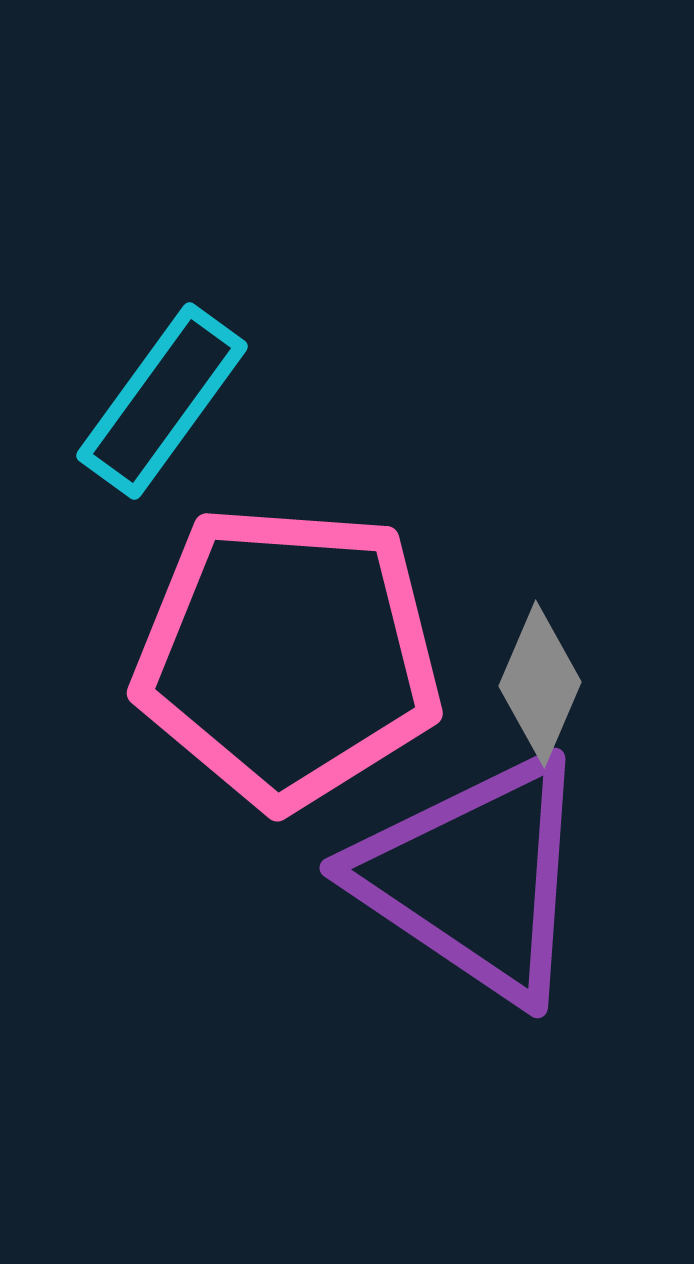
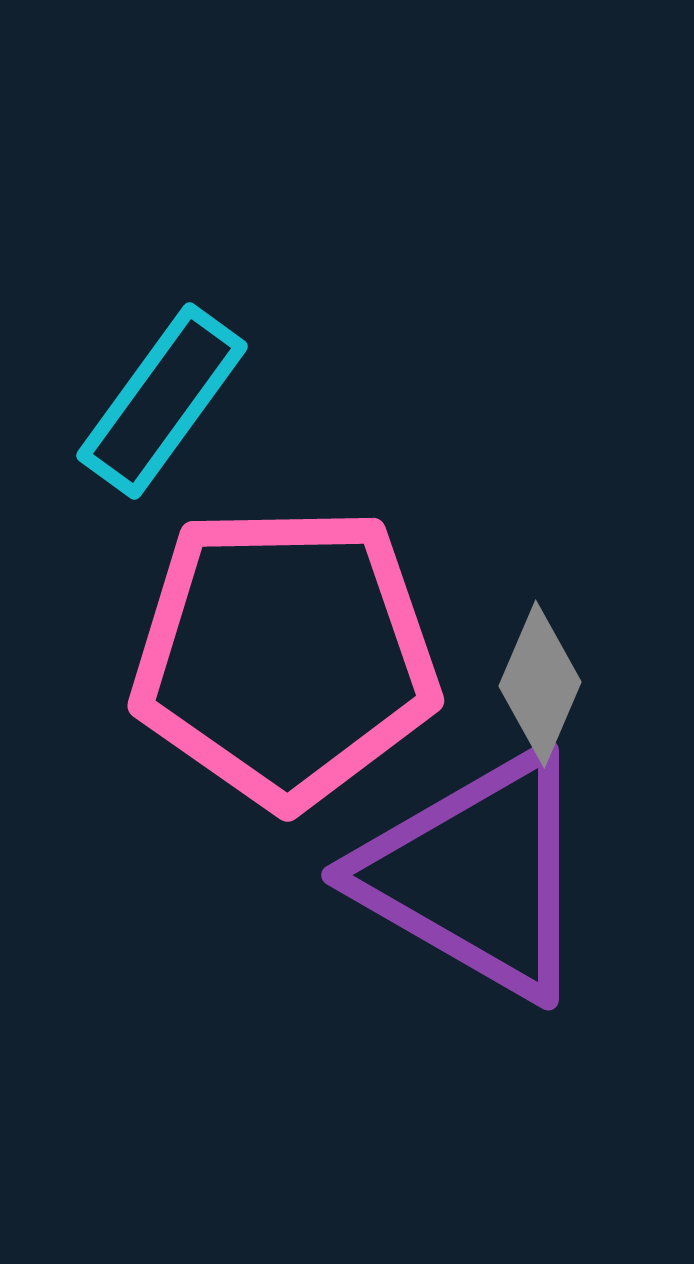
pink pentagon: moved 3 px left; rotated 5 degrees counterclockwise
purple triangle: moved 2 px right, 3 px up; rotated 4 degrees counterclockwise
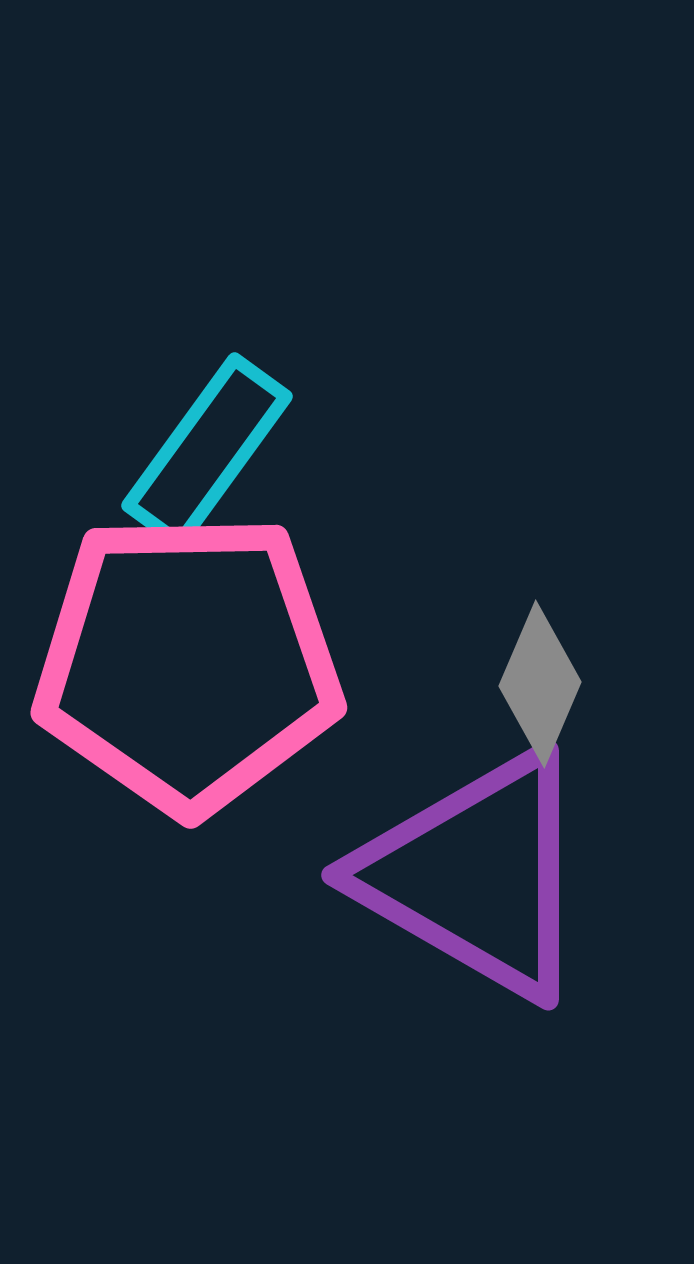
cyan rectangle: moved 45 px right, 50 px down
pink pentagon: moved 97 px left, 7 px down
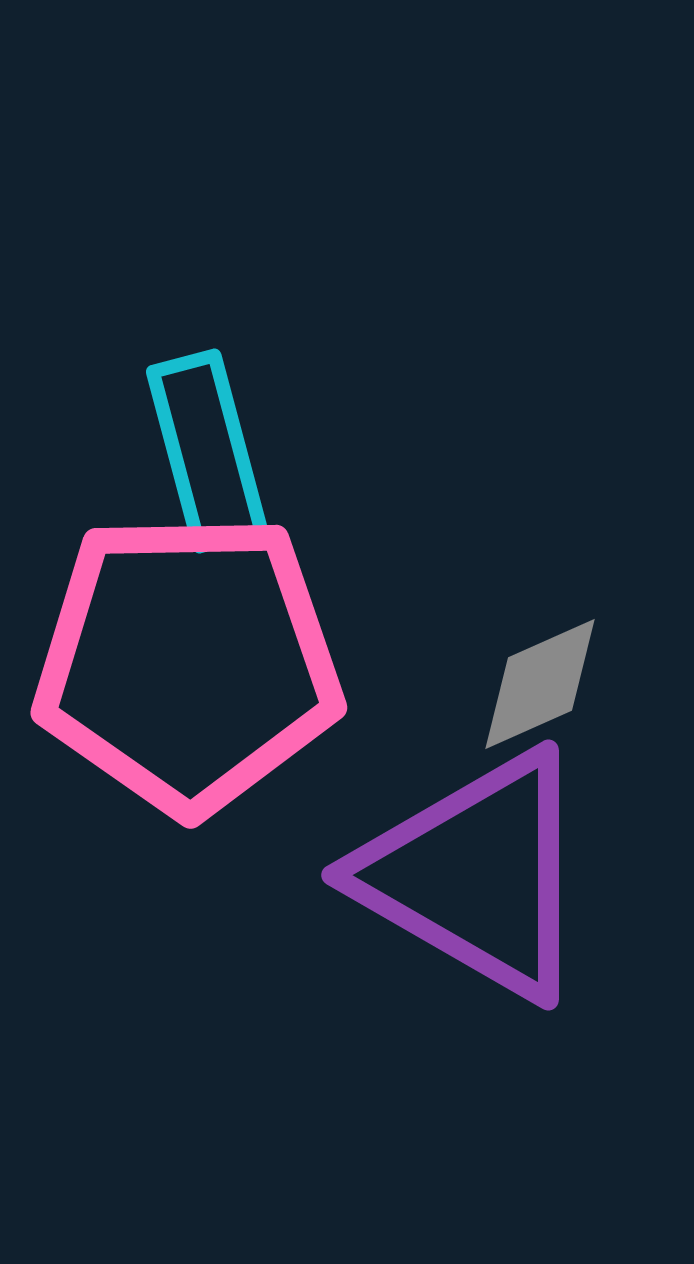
cyan rectangle: rotated 51 degrees counterclockwise
gray diamond: rotated 43 degrees clockwise
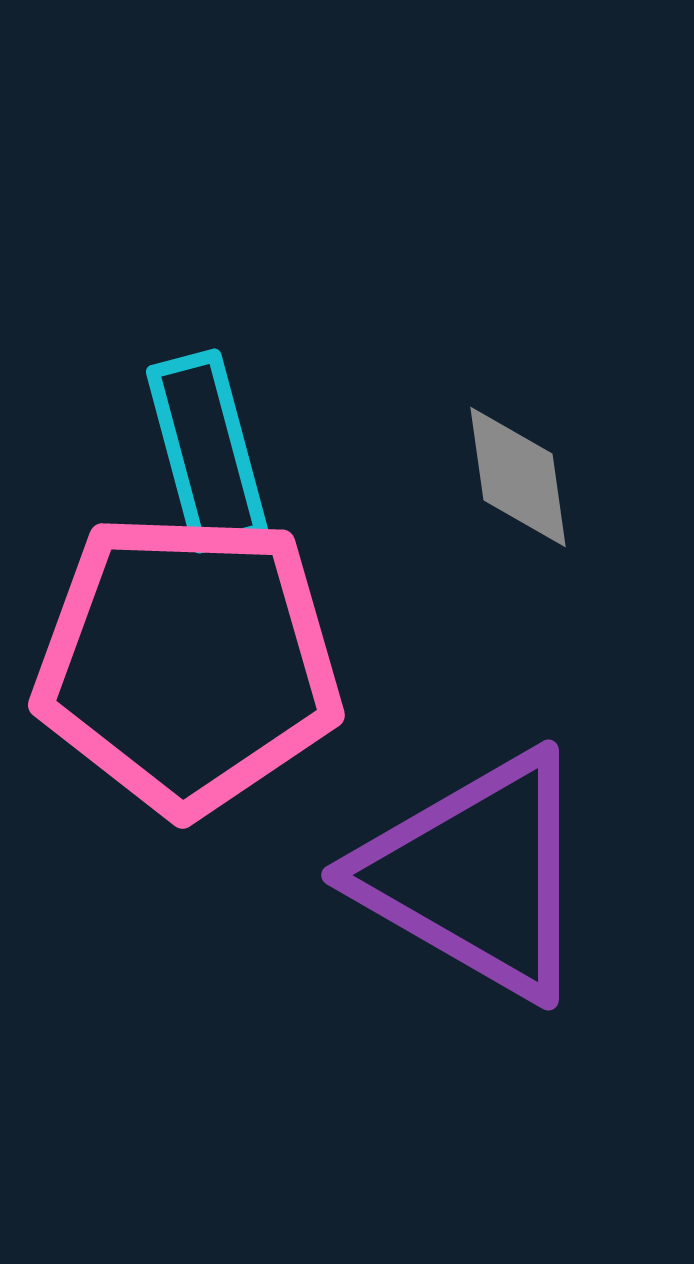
pink pentagon: rotated 3 degrees clockwise
gray diamond: moved 22 px left, 207 px up; rotated 74 degrees counterclockwise
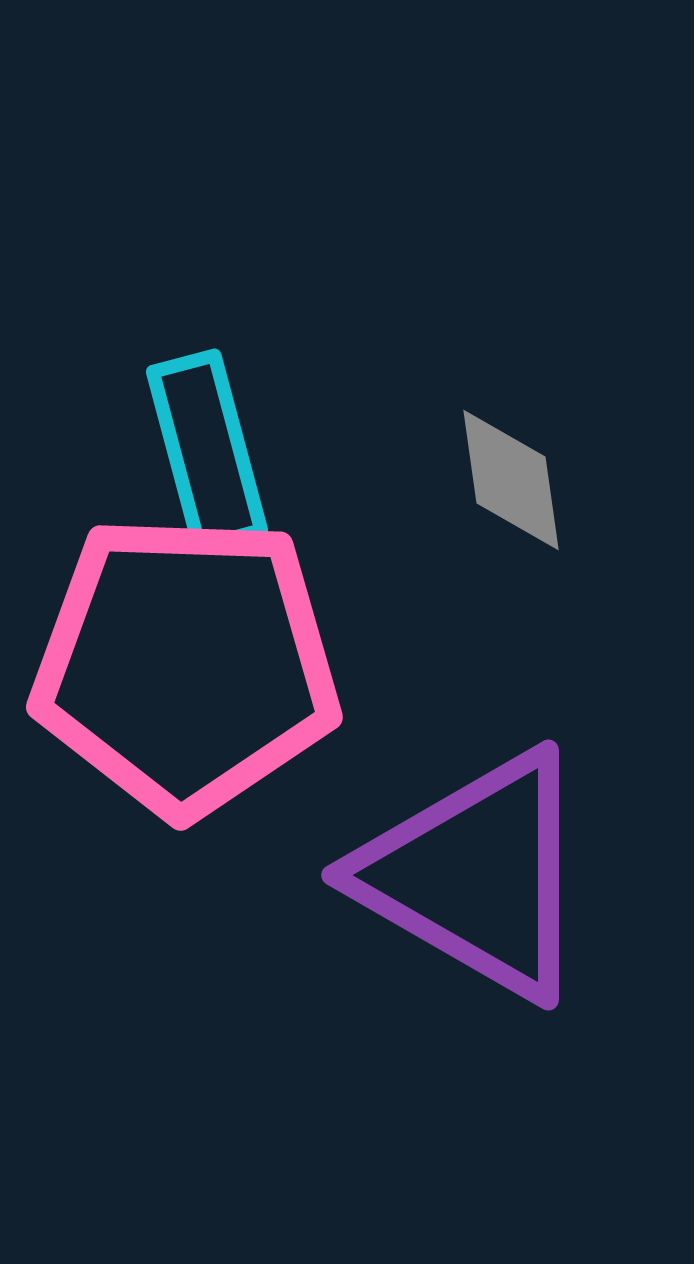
gray diamond: moved 7 px left, 3 px down
pink pentagon: moved 2 px left, 2 px down
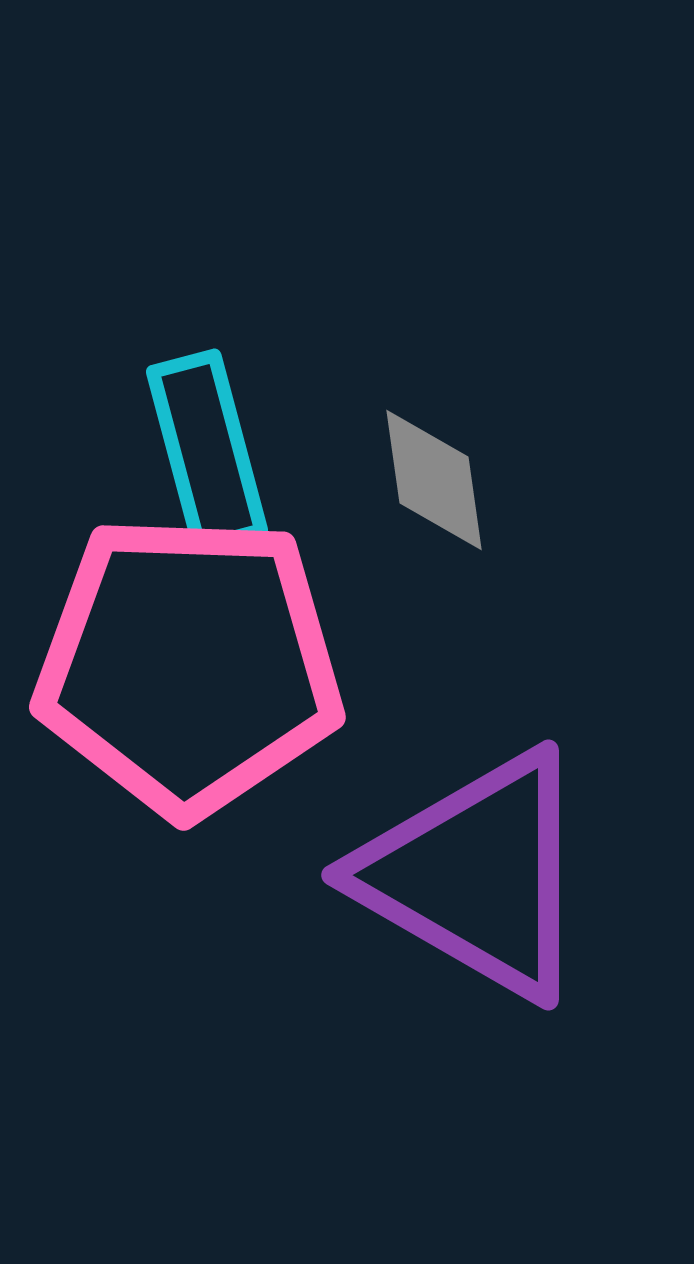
gray diamond: moved 77 px left
pink pentagon: moved 3 px right
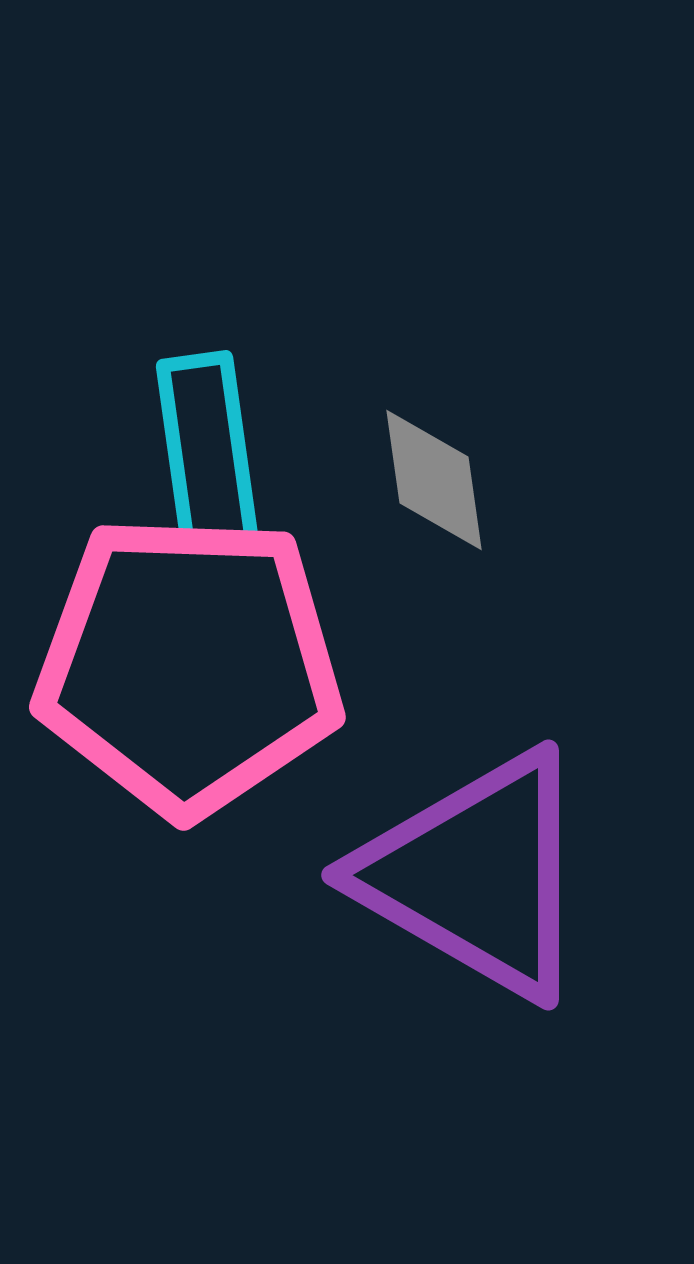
cyan rectangle: rotated 7 degrees clockwise
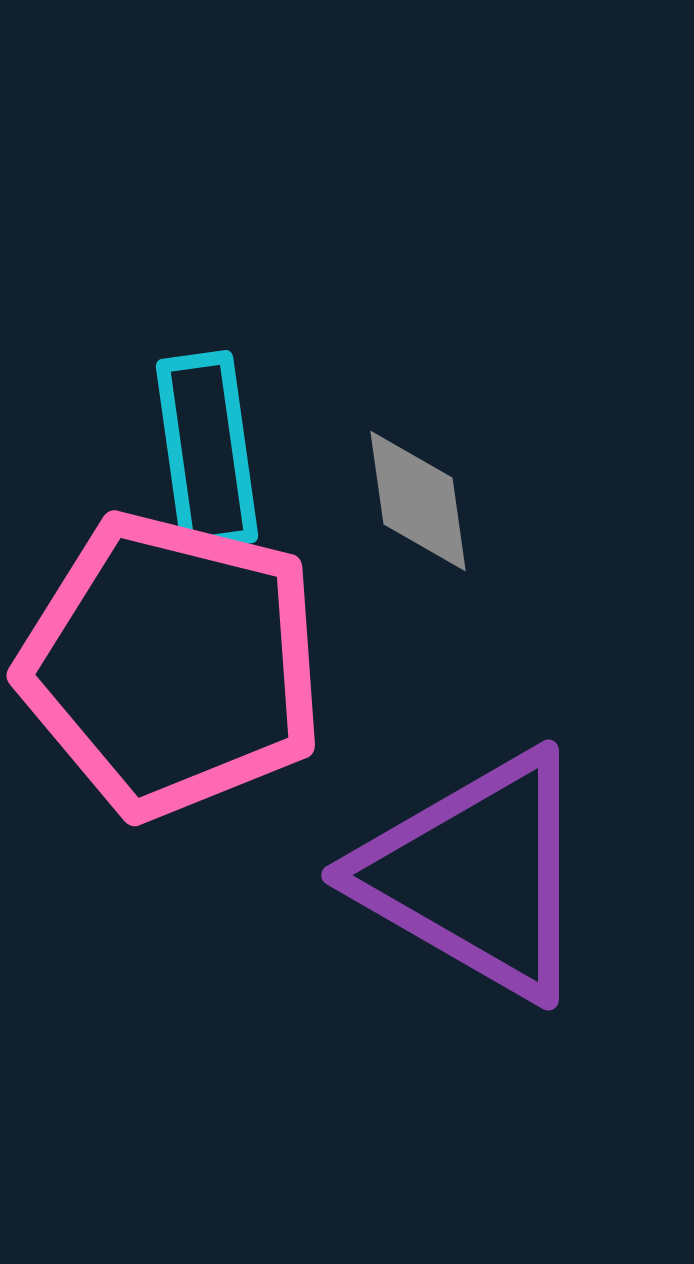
gray diamond: moved 16 px left, 21 px down
pink pentagon: moved 17 px left; rotated 12 degrees clockwise
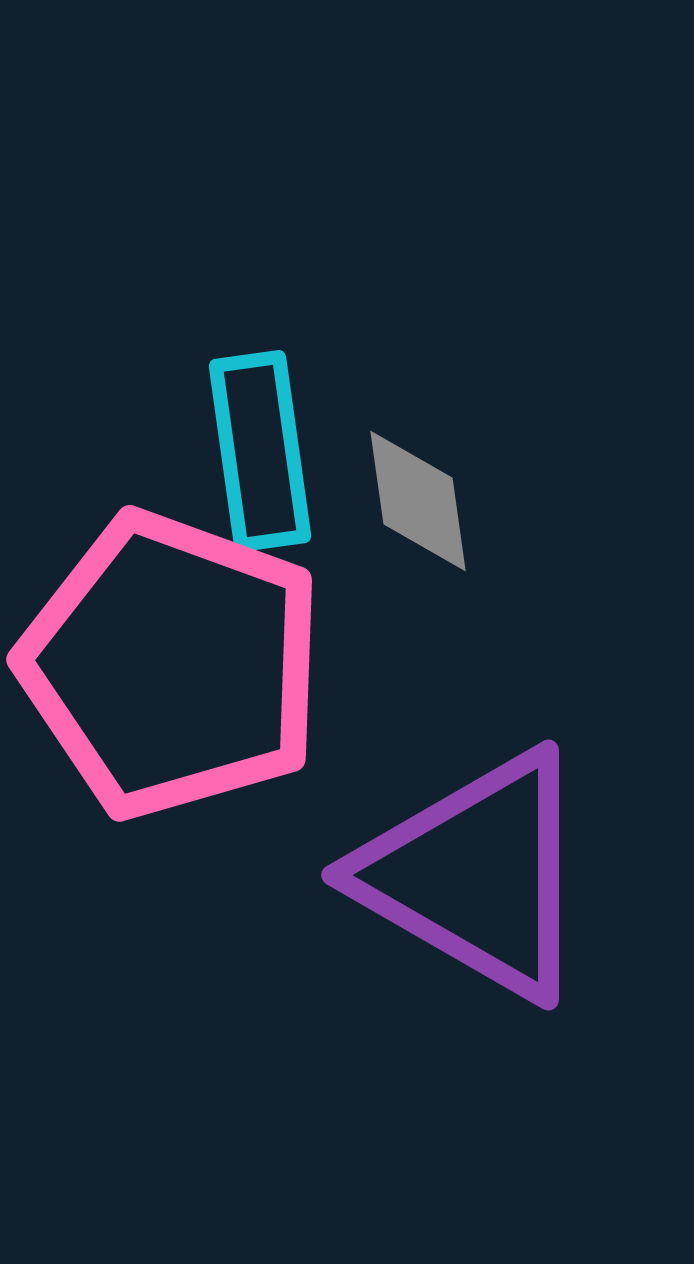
cyan rectangle: moved 53 px right
pink pentagon: rotated 6 degrees clockwise
